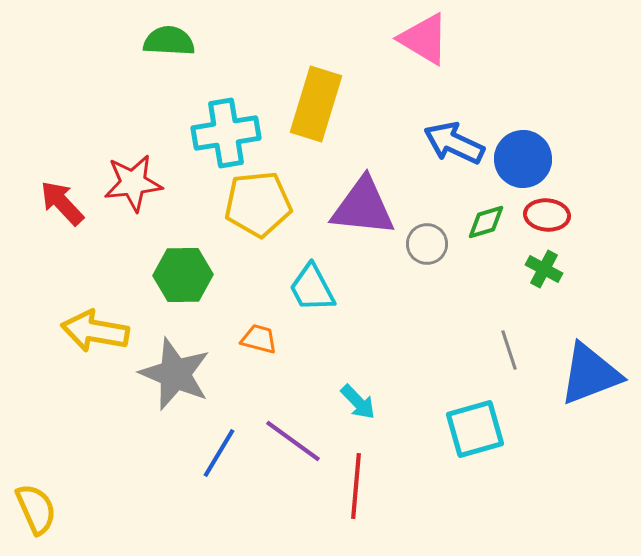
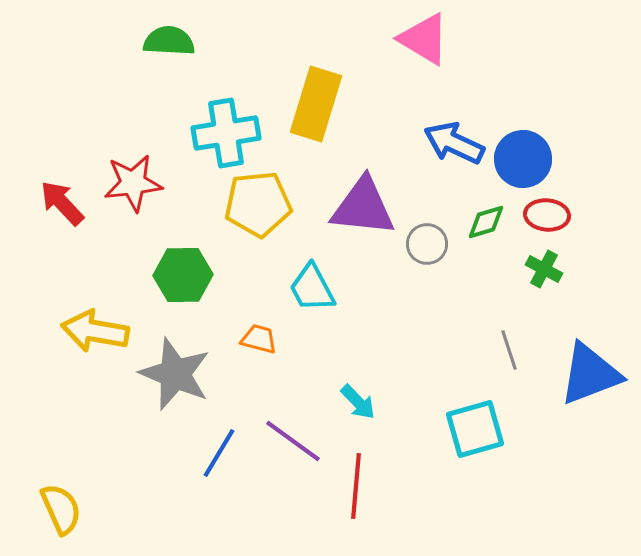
yellow semicircle: moved 25 px right
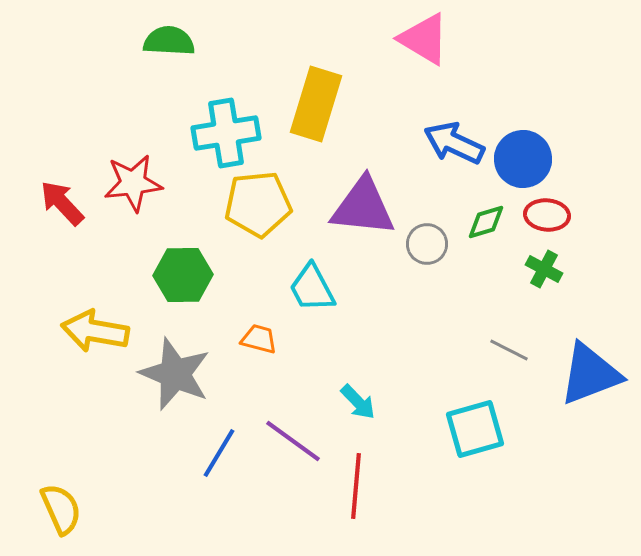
gray line: rotated 45 degrees counterclockwise
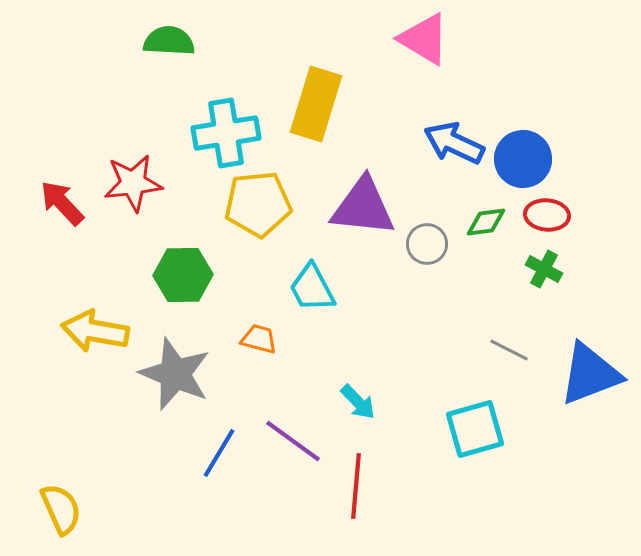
green diamond: rotated 9 degrees clockwise
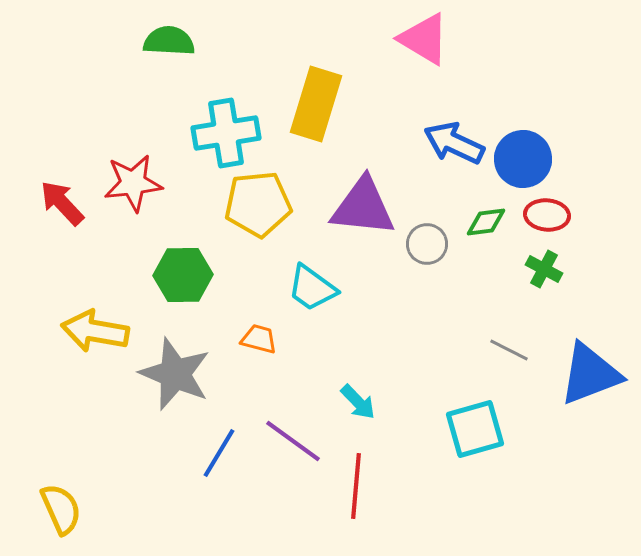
cyan trapezoid: rotated 26 degrees counterclockwise
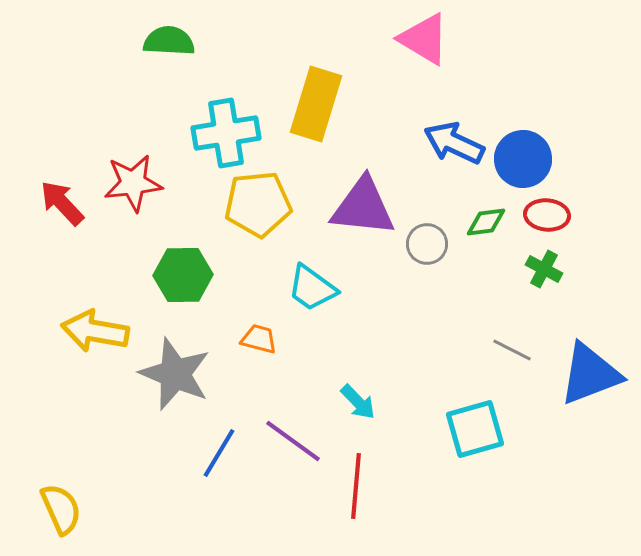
gray line: moved 3 px right
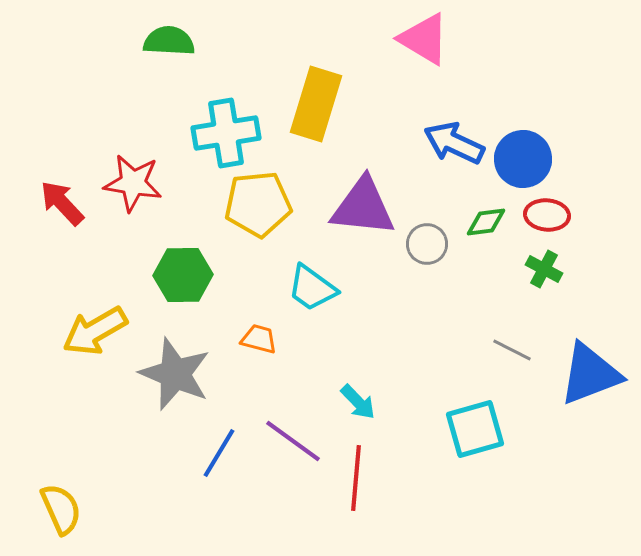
red star: rotated 16 degrees clockwise
yellow arrow: rotated 40 degrees counterclockwise
red line: moved 8 px up
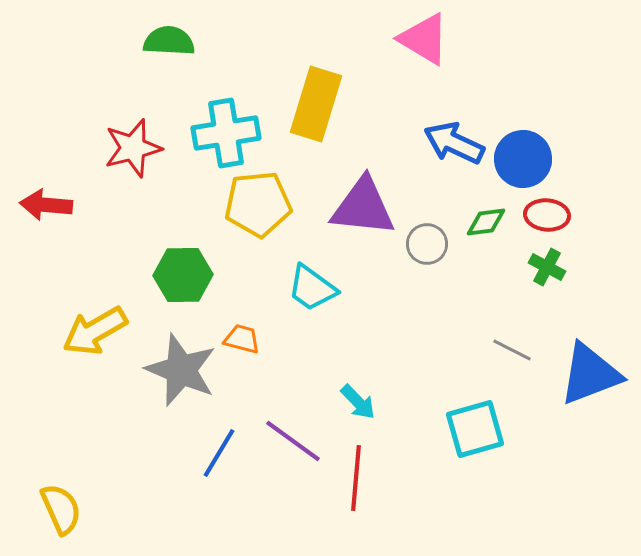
red star: moved 35 px up; rotated 24 degrees counterclockwise
red arrow: moved 16 px left, 2 px down; rotated 42 degrees counterclockwise
green cross: moved 3 px right, 2 px up
orange trapezoid: moved 17 px left
gray star: moved 6 px right, 4 px up
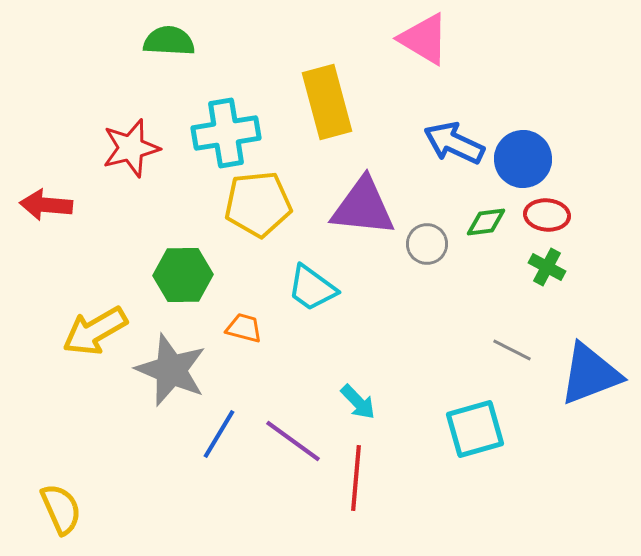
yellow rectangle: moved 11 px right, 2 px up; rotated 32 degrees counterclockwise
red star: moved 2 px left
orange trapezoid: moved 2 px right, 11 px up
gray star: moved 10 px left
blue line: moved 19 px up
